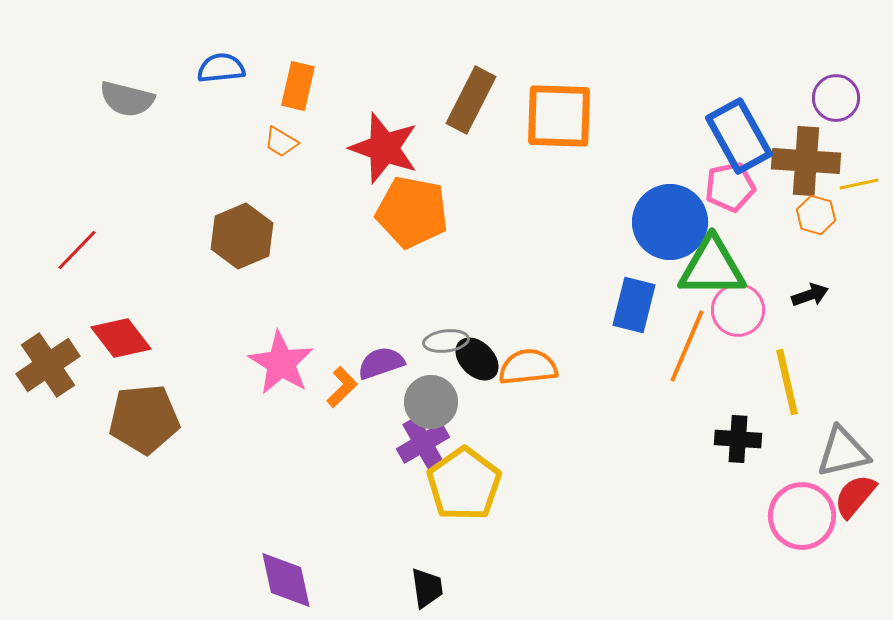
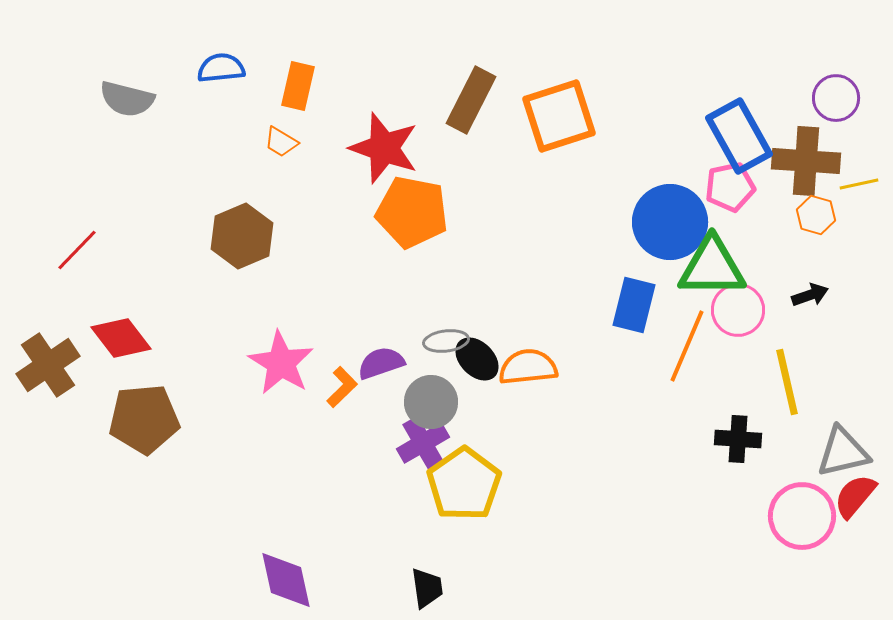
orange square at (559, 116): rotated 20 degrees counterclockwise
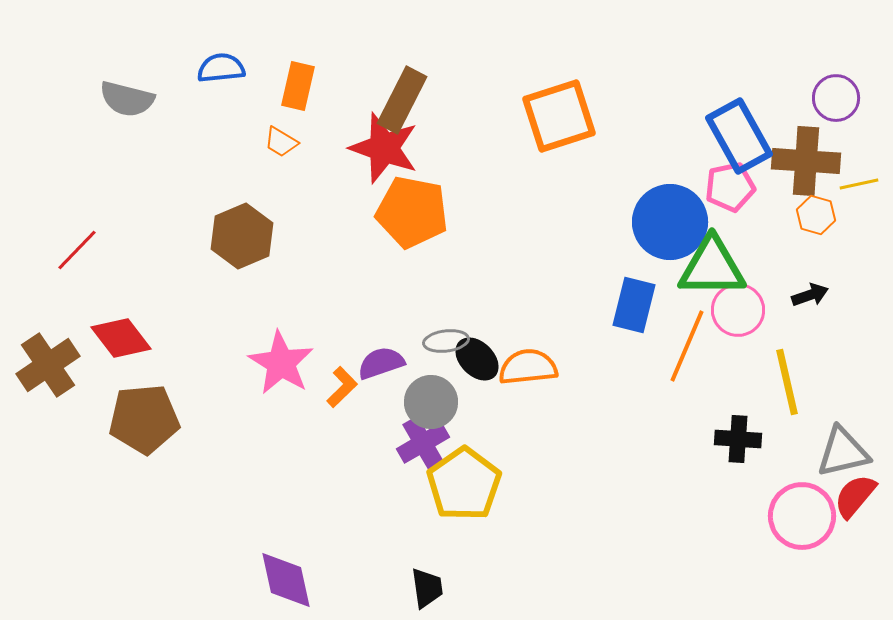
brown rectangle at (471, 100): moved 69 px left
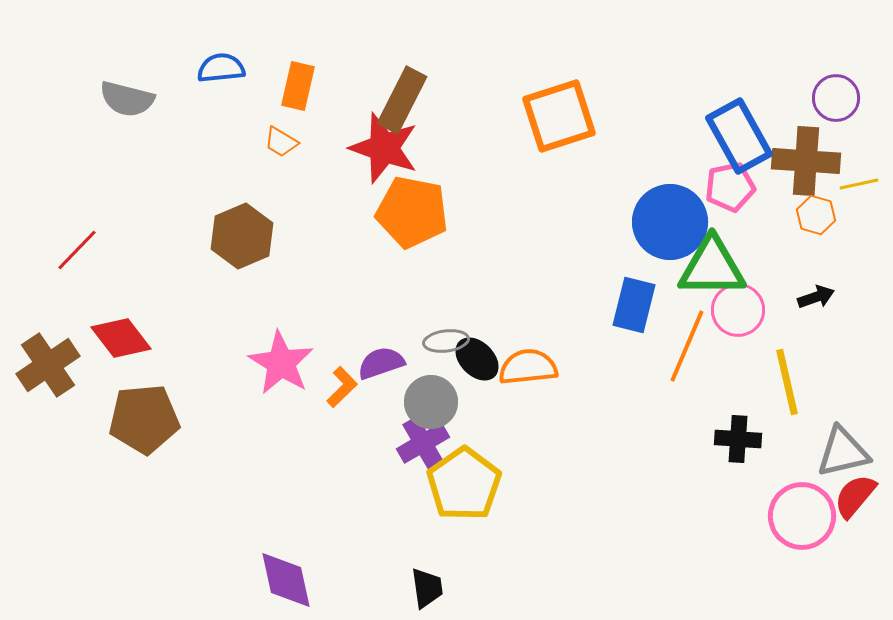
black arrow at (810, 295): moved 6 px right, 2 px down
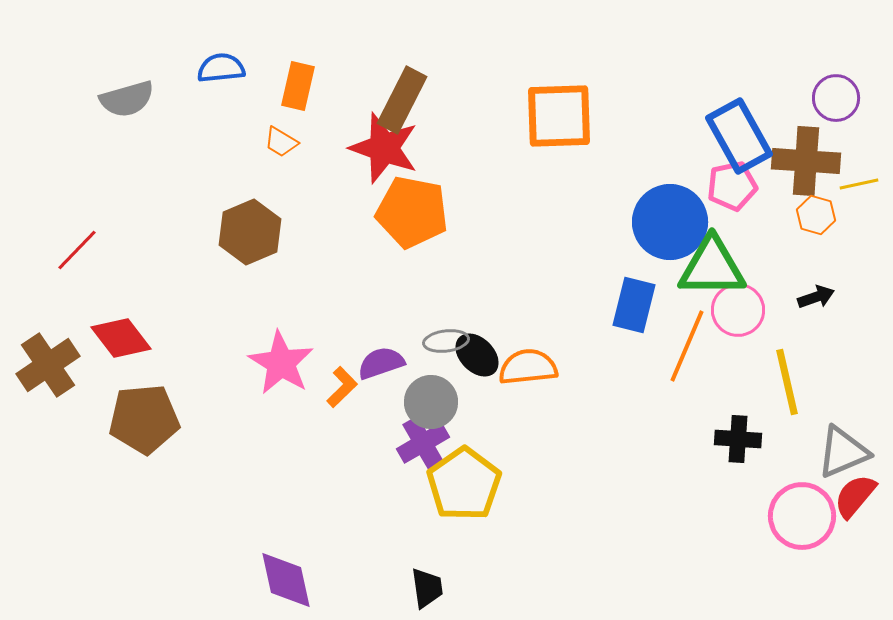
gray semicircle at (127, 99): rotated 30 degrees counterclockwise
orange square at (559, 116): rotated 16 degrees clockwise
pink pentagon at (730, 187): moved 2 px right, 1 px up
brown hexagon at (242, 236): moved 8 px right, 4 px up
black ellipse at (477, 359): moved 4 px up
gray triangle at (843, 452): rotated 10 degrees counterclockwise
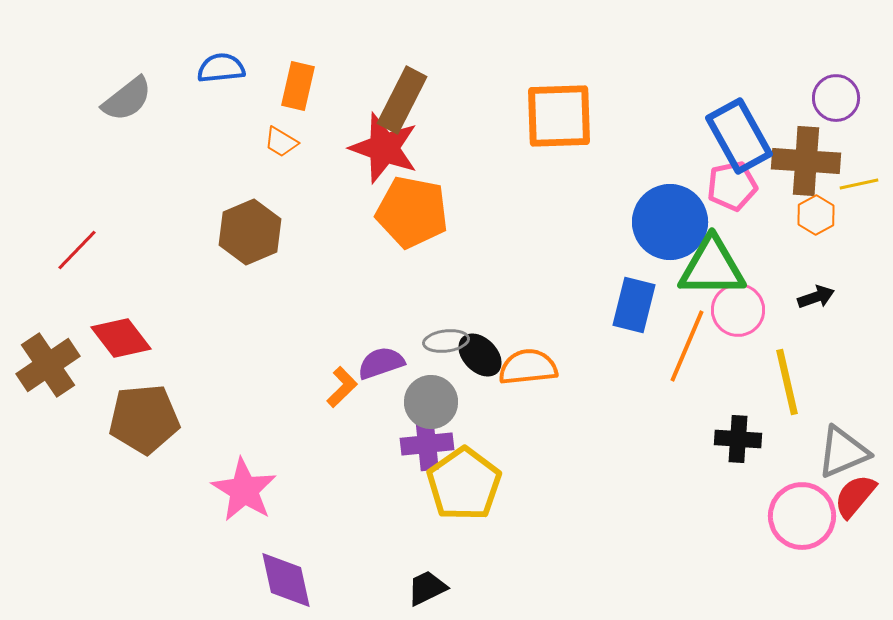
gray semicircle at (127, 99): rotated 22 degrees counterclockwise
orange hexagon at (816, 215): rotated 15 degrees clockwise
black ellipse at (477, 355): moved 3 px right
pink star at (281, 363): moved 37 px left, 127 px down
purple cross at (423, 443): moved 4 px right, 1 px down; rotated 24 degrees clockwise
black trapezoid at (427, 588): rotated 108 degrees counterclockwise
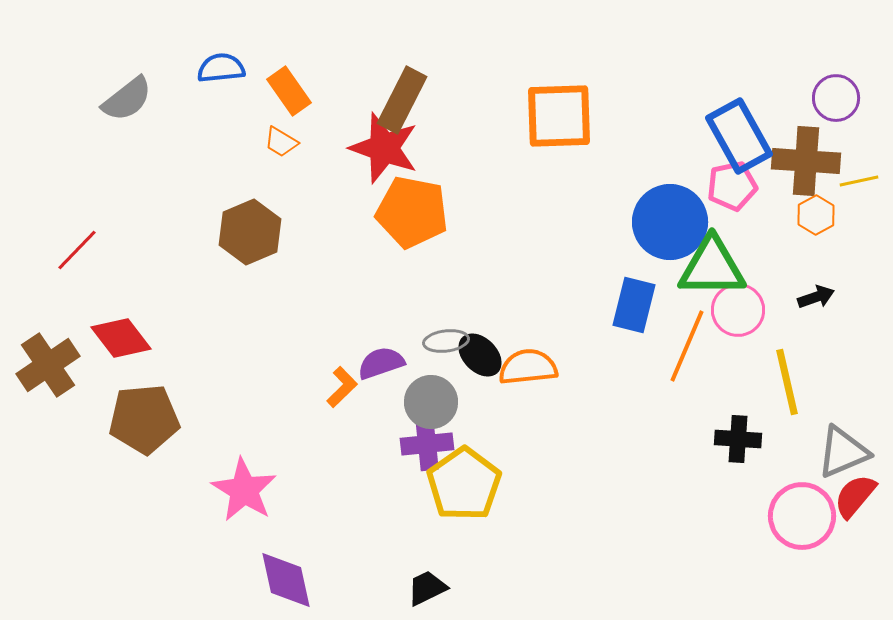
orange rectangle at (298, 86): moved 9 px left, 5 px down; rotated 48 degrees counterclockwise
yellow line at (859, 184): moved 3 px up
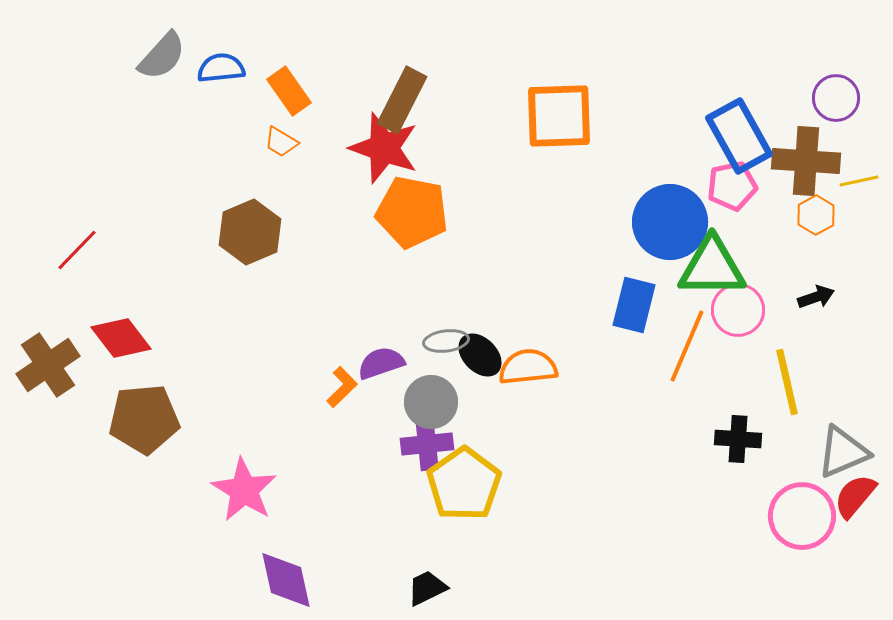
gray semicircle at (127, 99): moved 35 px right, 43 px up; rotated 10 degrees counterclockwise
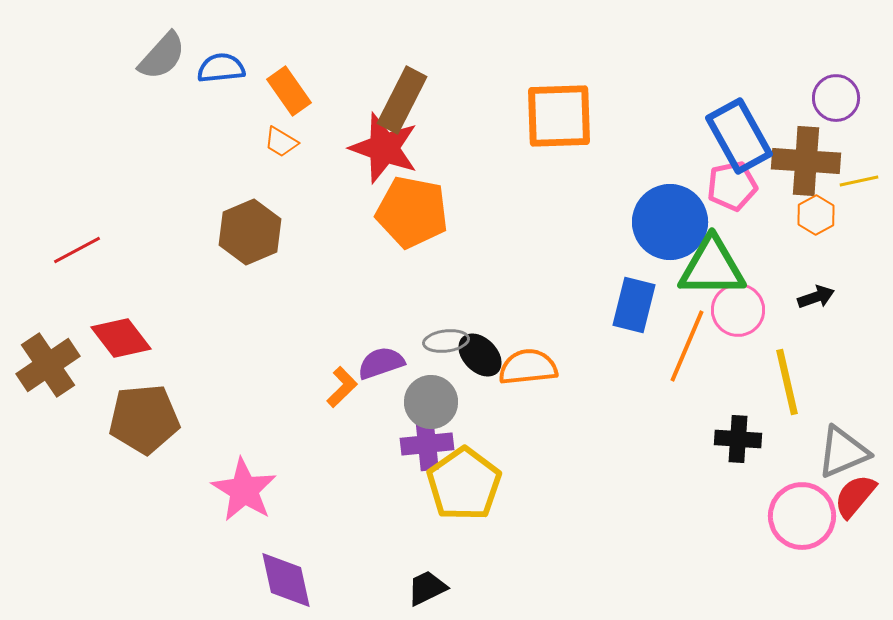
red line at (77, 250): rotated 18 degrees clockwise
